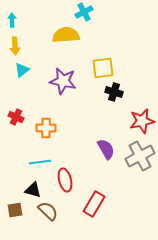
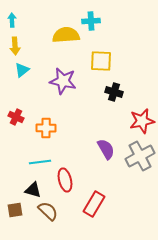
cyan cross: moved 7 px right, 9 px down; rotated 24 degrees clockwise
yellow square: moved 2 px left, 7 px up; rotated 10 degrees clockwise
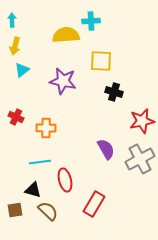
yellow arrow: rotated 18 degrees clockwise
gray cross: moved 3 px down
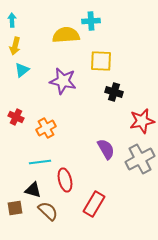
orange cross: rotated 30 degrees counterclockwise
brown square: moved 2 px up
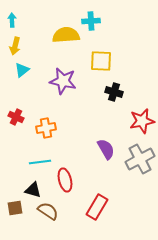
orange cross: rotated 18 degrees clockwise
red rectangle: moved 3 px right, 3 px down
brown semicircle: rotated 10 degrees counterclockwise
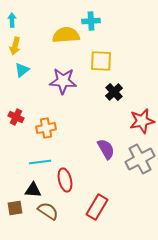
purple star: rotated 8 degrees counterclockwise
black cross: rotated 30 degrees clockwise
black triangle: rotated 12 degrees counterclockwise
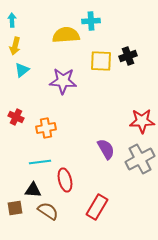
black cross: moved 14 px right, 36 px up; rotated 24 degrees clockwise
red star: rotated 10 degrees clockwise
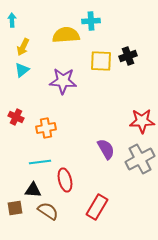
yellow arrow: moved 8 px right, 1 px down; rotated 12 degrees clockwise
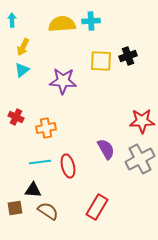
yellow semicircle: moved 4 px left, 11 px up
red ellipse: moved 3 px right, 14 px up
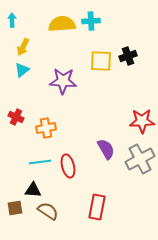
red rectangle: rotated 20 degrees counterclockwise
